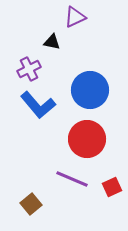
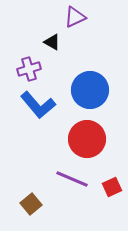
black triangle: rotated 18 degrees clockwise
purple cross: rotated 10 degrees clockwise
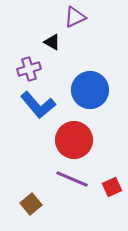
red circle: moved 13 px left, 1 px down
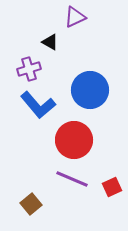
black triangle: moved 2 px left
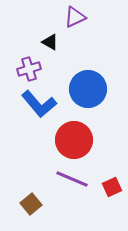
blue circle: moved 2 px left, 1 px up
blue L-shape: moved 1 px right, 1 px up
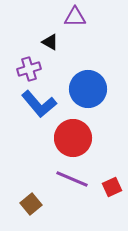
purple triangle: rotated 25 degrees clockwise
red circle: moved 1 px left, 2 px up
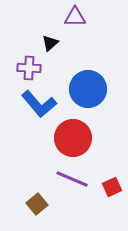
black triangle: moved 1 px down; rotated 48 degrees clockwise
purple cross: moved 1 px up; rotated 20 degrees clockwise
brown square: moved 6 px right
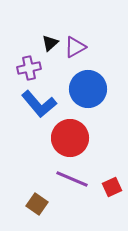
purple triangle: moved 30 px down; rotated 30 degrees counterclockwise
purple cross: rotated 15 degrees counterclockwise
red circle: moved 3 px left
brown square: rotated 15 degrees counterclockwise
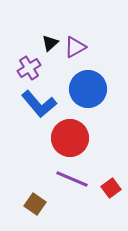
purple cross: rotated 20 degrees counterclockwise
red square: moved 1 px left, 1 px down; rotated 12 degrees counterclockwise
brown square: moved 2 px left
